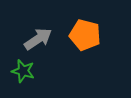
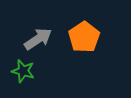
orange pentagon: moved 1 px left, 2 px down; rotated 24 degrees clockwise
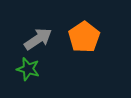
green star: moved 5 px right, 2 px up
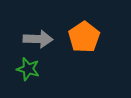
gray arrow: rotated 36 degrees clockwise
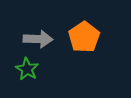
green star: moved 1 px left; rotated 15 degrees clockwise
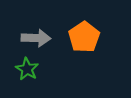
gray arrow: moved 2 px left, 1 px up
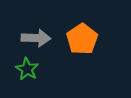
orange pentagon: moved 2 px left, 2 px down
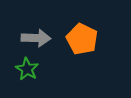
orange pentagon: rotated 12 degrees counterclockwise
